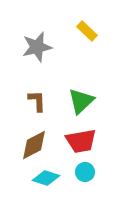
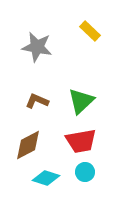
yellow rectangle: moved 3 px right
gray star: rotated 24 degrees clockwise
brown L-shape: rotated 65 degrees counterclockwise
brown diamond: moved 6 px left
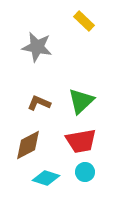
yellow rectangle: moved 6 px left, 10 px up
brown L-shape: moved 2 px right, 2 px down
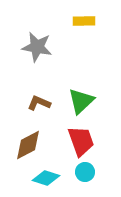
yellow rectangle: rotated 45 degrees counterclockwise
red trapezoid: rotated 100 degrees counterclockwise
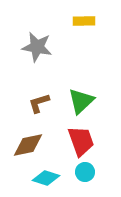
brown L-shape: rotated 40 degrees counterclockwise
brown diamond: rotated 16 degrees clockwise
